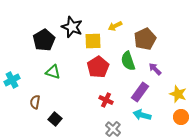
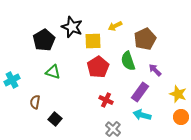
purple arrow: moved 1 px down
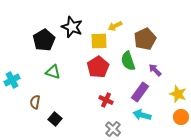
yellow square: moved 6 px right
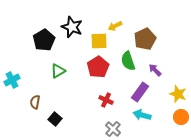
green triangle: moved 5 px right, 1 px up; rotated 49 degrees counterclockwise
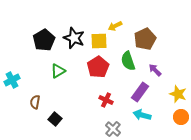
black star: moved 2 px right, 11 px down
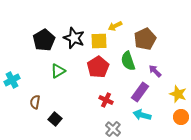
purple arrow: moved 1 px down
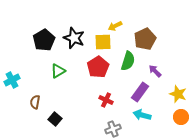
yellow square: moved 4 px right, 1 px down
green semicircle: rotated 144 degrees counterclockwise
gray cross: rotated 28 degrees clockwise
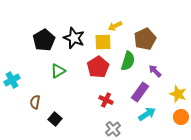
cyan arrow: moved 5 px right, 1 px up; rotated 132 degrees clockwise
gray cross: rotated 21 degrees counterclockwise
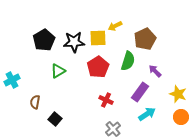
black star: moved 4 px down; rotated 25 degrees counterclockwise
yellow square: moved 5 px left, 4 px up
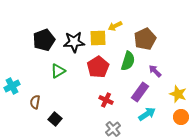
black pentagon: rotated 10 degrees clockwise
cyan cross: moved 6 px down
